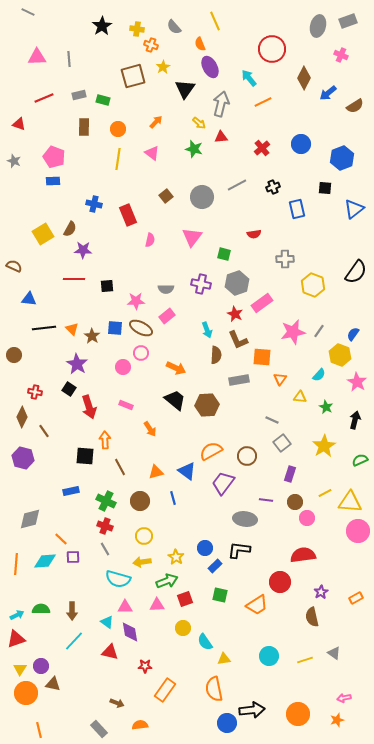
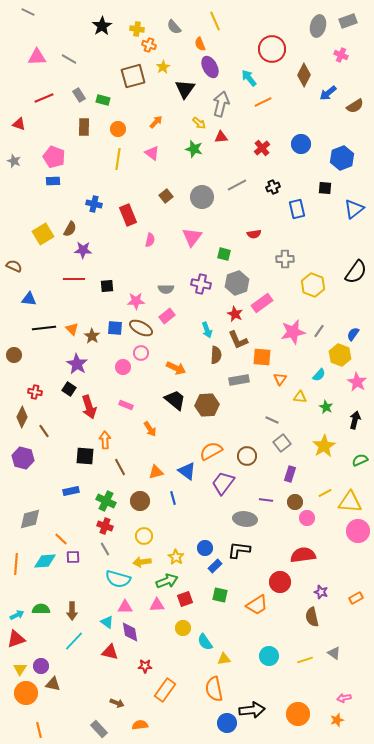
orange cross at (151, 45): moved 2 px left
gray line at (69, 59): rotated 56 degrees counterclockwise
brown diamond at (304, 78): moved 3 px up
gray rectangle at (79, 95): rotated 72 degrees clockwise
purple star at (321, 592): rotated 24 degrees counterclockwise
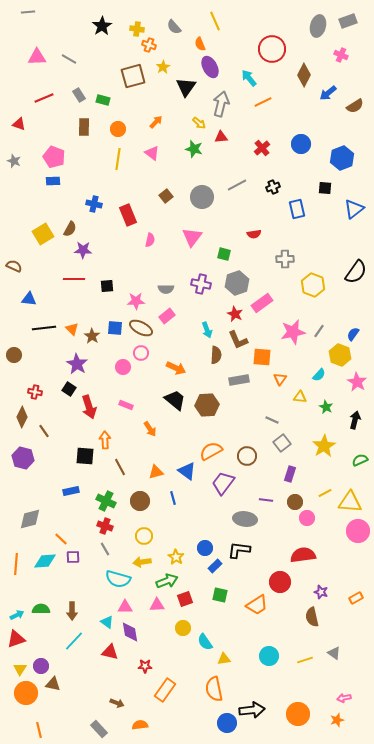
gray line at (28, 12): rotated 32 degrees counterclockwise
black triangle at (185, 89): moved 1 px right, 2 px up
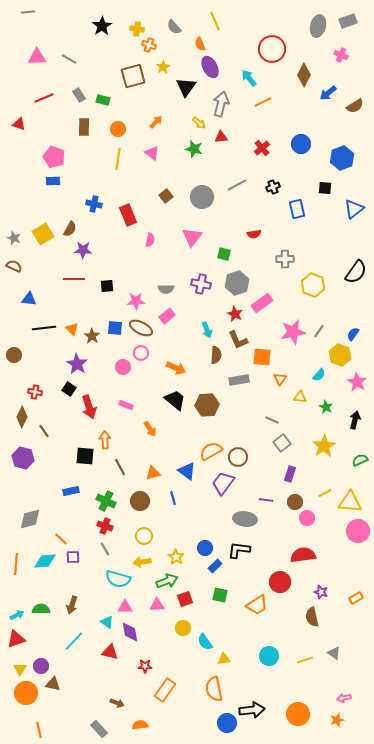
gray star at (14, 161): moved 77 px down
brown circle at (247, 456): moved 9 px left, 1 px down
orange triangle at (156, 472): moved 3 px left, 1 px down
brown arrow at (72, 611): moved 6 px up; rotated 18 degrees clockwise
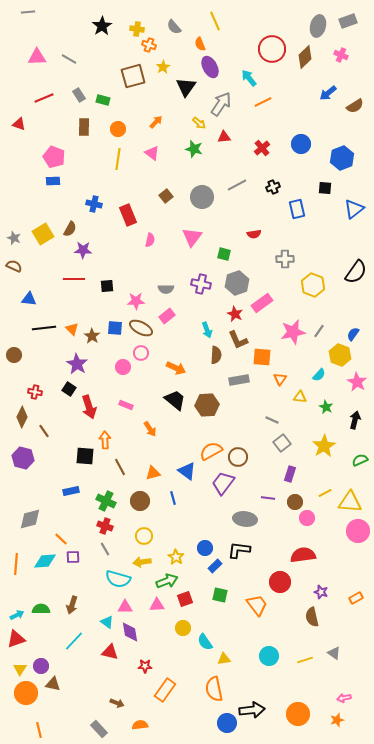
brown diamond at (304, 75): moved 1 px right, 18 px up; rotated 20 degrees clockwise
gray arrow at (221, 104): rotated 20 degrees clockwise
red triangle at (221, 137): moved 3 px right
purple line at (266, 500): moved 2 px right, 2 px up
orange trapezoid at (257, 605): rotated 95 degrees counterclockwise
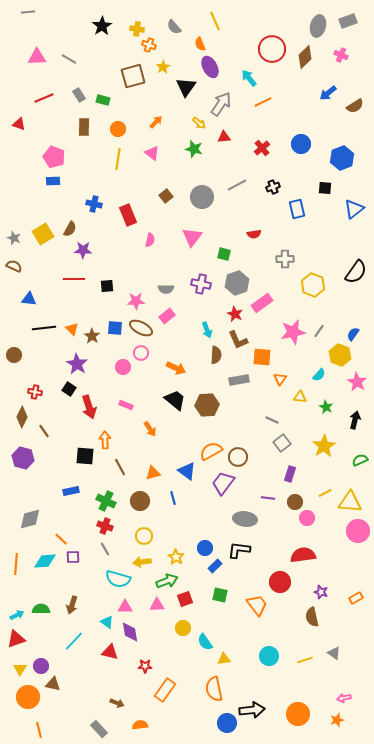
orange circle at (26, 693): moved 2 px right, 4 px down
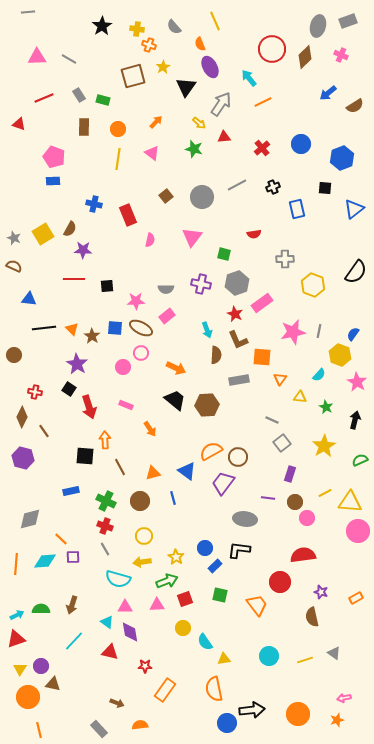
gray line at (319, 331): rotated 24 degrees counterclockwise
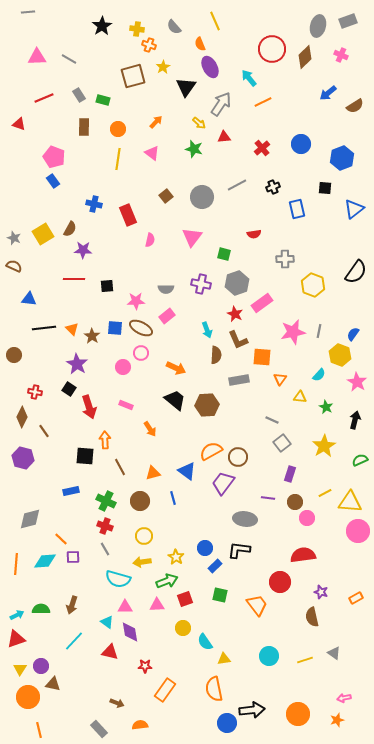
blue rectangle at (53, 181): rotated 56 degrees clockwise
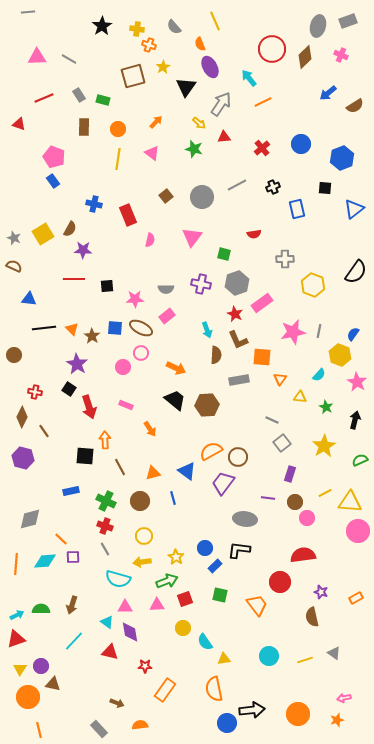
pink star at (136, 301): moved 1 px left, 2 px up
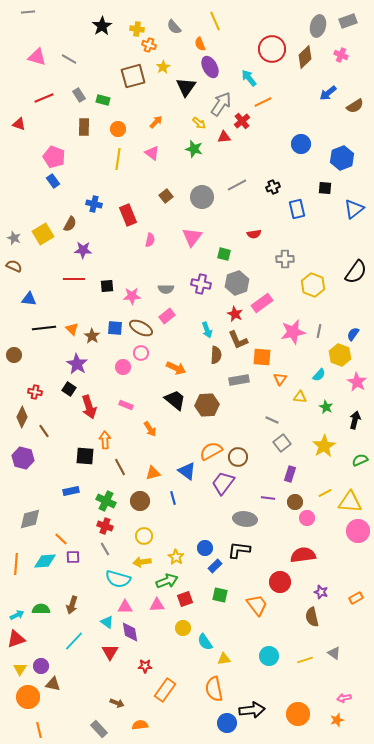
pink triangle at (37, 57): rotated 18 degrees clockwise
red cross at (262, 148): moved 20 px left, 27 px up
brown semicircle at (70, 229): moved 5 px up
pink star at (135, 299): moved 3 px left, 3 px up
red triangle at (110, 652): rotated 48 degrees clockwise
